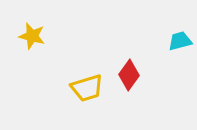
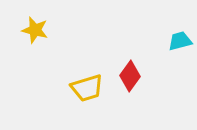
yellow star: moved 3 px right, 6 px up
red diamond: moved 1 px right, 1 px down
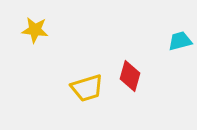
yellow star: rotated 8 degrees counterclockwise
red diamond: rotated 20 degrees counterclockwise
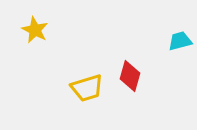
yellow star: rotated 20 degrees clockwise
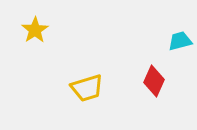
yellow star: rotated 12 degrees clockwise
red diamond: moved 24 px right, 5 px down; rotated 8 degrees clockwise
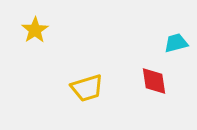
cyan trapezoid: moved 4 px left, 2 px down
red diamond: rotated 32 degrees counterclockwise
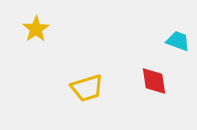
yellow star: moved 1 px right, 1 px up
cyan trapezoid: moved 2 px right, 2 px up; rotated 35 degrees clockwise
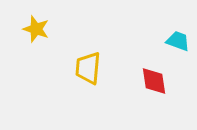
yellow star: rotated 20 degrees counterclockwise
yellow trapezoid: moved 1 px right, 20 px up; rotated 112 degrees clockwise
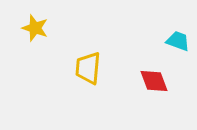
yellow star: moved 1 px left, 1 px up
red diamond: rotated 12 degrees counterclockwise
